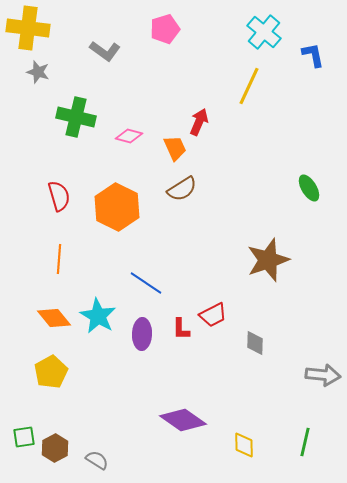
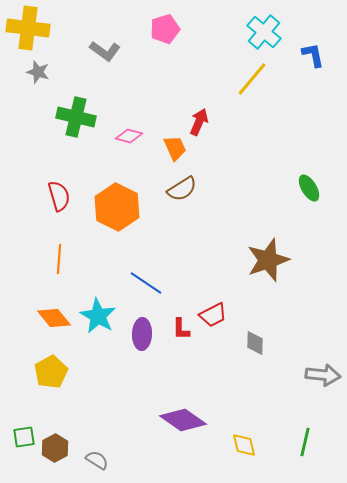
yellow line: moved 3 px right, 7 px up; rotated 15 degrees clockwise
yellow diamond: rotated 12 degrees counterclockwise
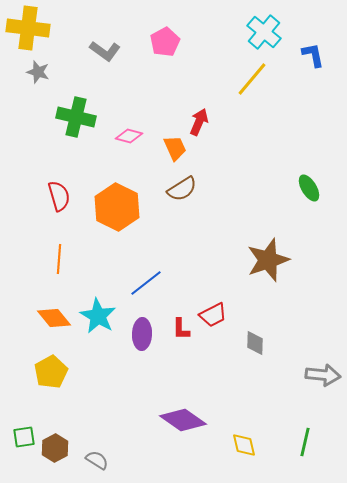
pink pentagon: moved 13 px down; rotated 12 degrees counterclockwise
blue line: rotated 72 degrees counterclockwise
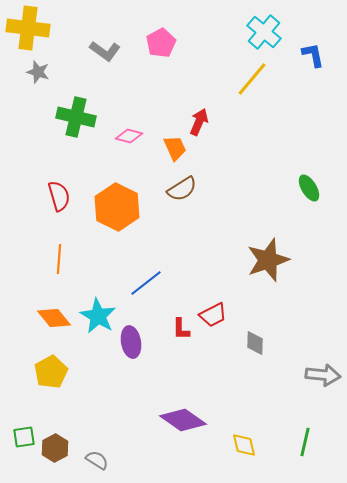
pink pentagon: moved 4 px left, 1 px down
purple ellipse: moved 11 px left, 8 px down; rotated 12 degrees counterclockwise
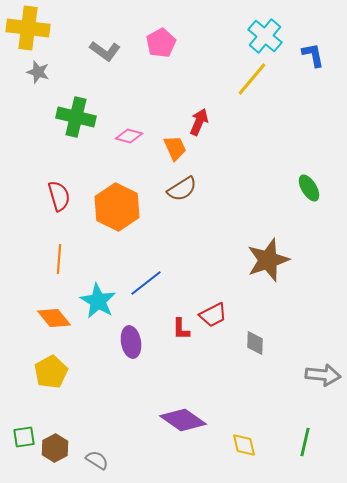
cyan cross: moved 1 px right, 4 px down
cyan star: moved 15 px up
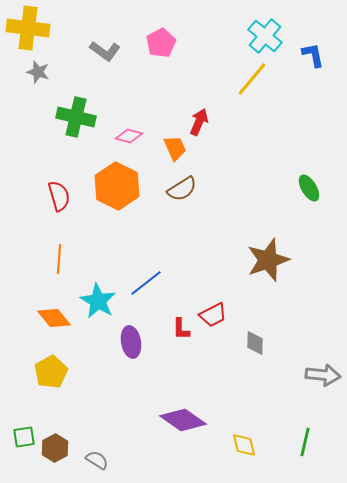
orange hexagon: moved 21 px up
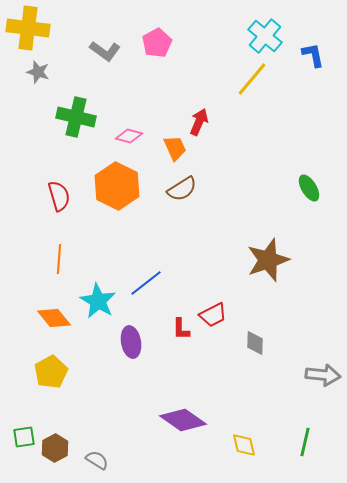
pink pentagon: moved 4 px left
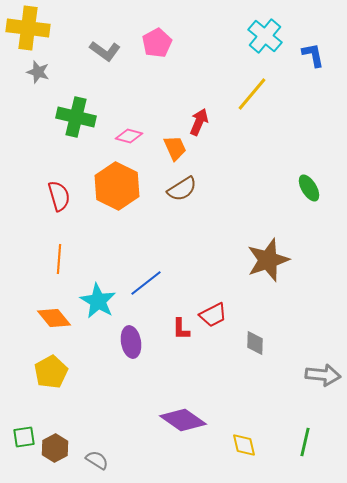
yellow line: moved 15 px down
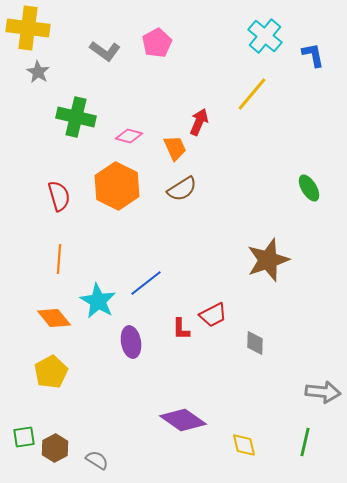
gray star: rotated 15 degrees clockwise
gray arrow: moved 17 px down
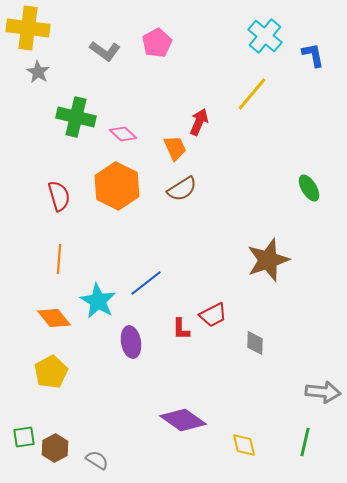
pink diamond: moved 6 px left, 2 px up; rotated 28 degrees clockwise
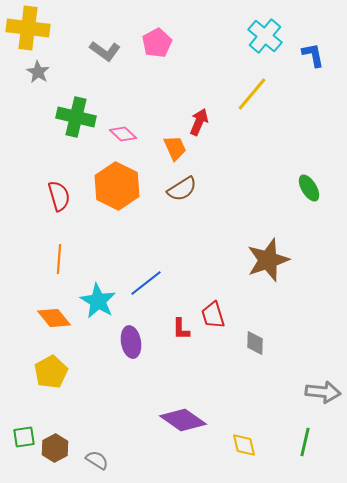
red trapezoid: rotated 100 degrees clockwise
